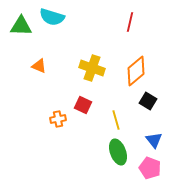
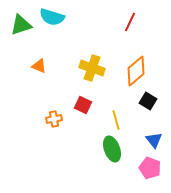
red line: rotated 12 degrees clockwise
green triangle: moved 1 px up; rotated 20 degrees counterclockwise
orange cross: moved 4 px left
green ellipse: moved 6 px left, 3 px up
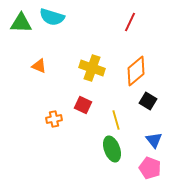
green triangle: moved 2 px up; rotated 20 degrees clockwise
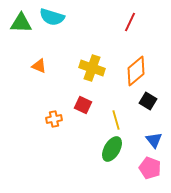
green ellipse: rotated 50 degrees clockwise
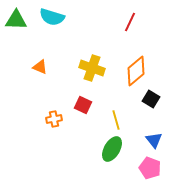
green triangle: moved 5 px left, 3 px up
orange triangle: moved 1 px right, 1 px down
black square: moved 3 px right, 2 px up
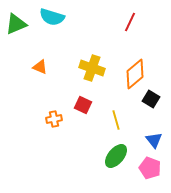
green triangle: moved 4 px down; rotated 25 degrees counterclockwise
orange diamond: moved 1 px left, 3 px down
green ellipse: moved 4 px right, 7 px down; rotated 10 degrees clockwise
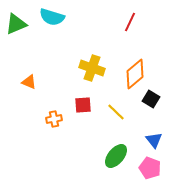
orange triangle: moved 11 px left, 15 px down
red square: rotated 30 degrees counterclockwise
yellow line: moved 8 px up; rotated 30 degrees counterclockwise
